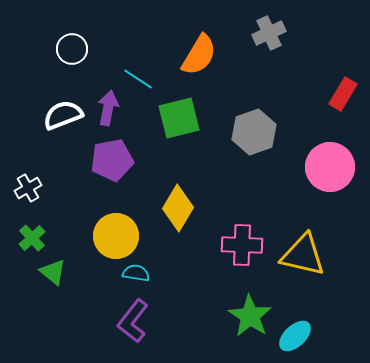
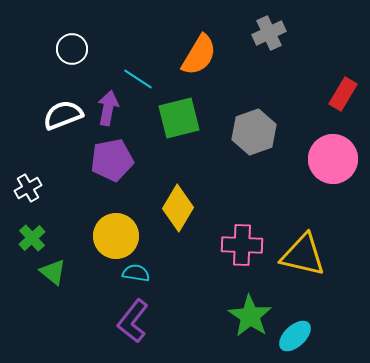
pink circle: moved 3 px right, 8 px up
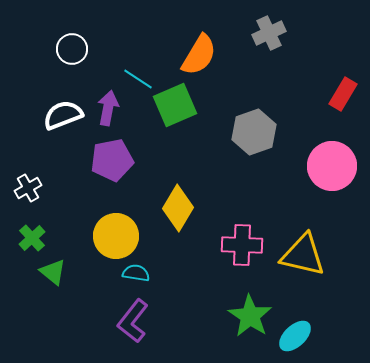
green square: moved 4 px left, 13 px up; rotated 9 degrees counterclockwise
pink circle: moved 1 px left, 7 px down
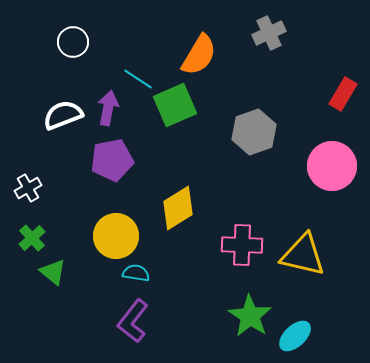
white circle: moved 1 px right, 7 px up
yellow diamond: rotated 27 degrees clockwise
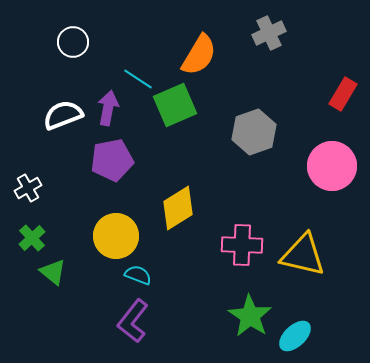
cyan semicircle: moved 2 px right, 2 px down; rotated 12 degrees clockwise
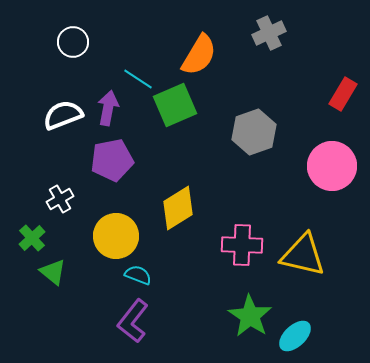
white cross: moved 32 px right, 11 px down
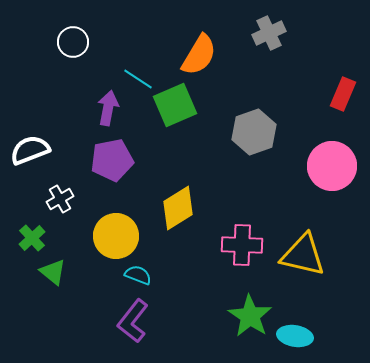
red rectangle: rotated 8 degrees counterclockwise
white semicircle: moved 33 px left, 35 px down
cyan ellipse: rotated 52 degrees clockwise
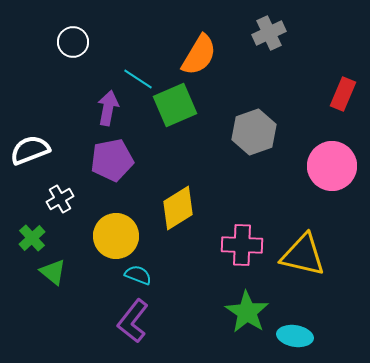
green star: moved 3 px left, 4 px up
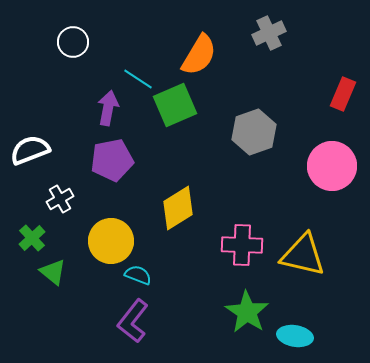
yellow circle: moved 5 px left, 5 px down
